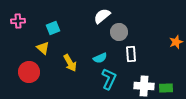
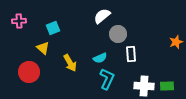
pink cross: moved 1 px right
gray circle: moved 1 px left, 2 px down
cyan L-shape: moved 2 px left
green rectangle: moved 1 px right, 2 px up
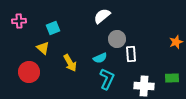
gray circle: moved 1 px left, 5 px down
green rectangle: moved 5 px right, 8 px up
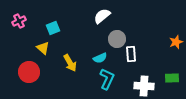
pink cross: rotated 24 degrees counterclockwise
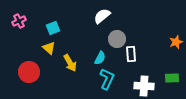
yellow triangle: moved 6 px right
cyan semicircle: rotated 40 degrees counterclockwise
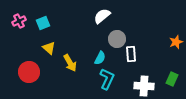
cyan square: moved 10 px left, 5 px up
green rectangle: moved 1 px down; rotated 64 degrees counterclockwise
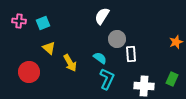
white semicircle: rotated 18 degrees counterclockwise
pink cross: rotated 32 degrees clockwise
cyan semicircle: rotated 80 degrees counterclockwise
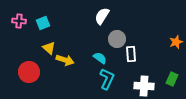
yellow arrow: moved 5 px left, 3 px up; rotated 42 degrees counterclockwise
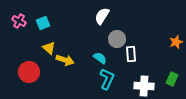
pink cross: rotated 24 degrees clockwise
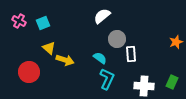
white semicircle: rotated 18 degrees clockwise
green rectangle: moved 3 px down
